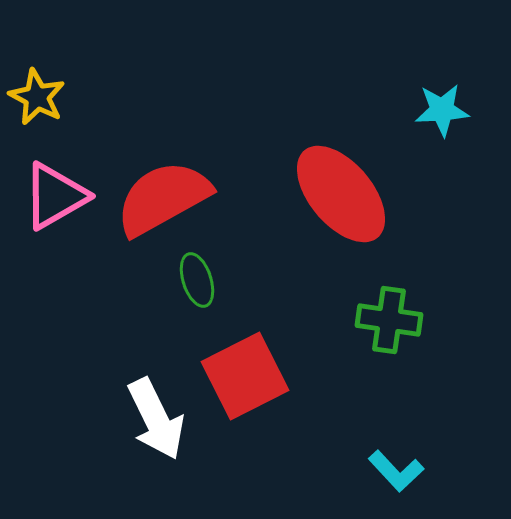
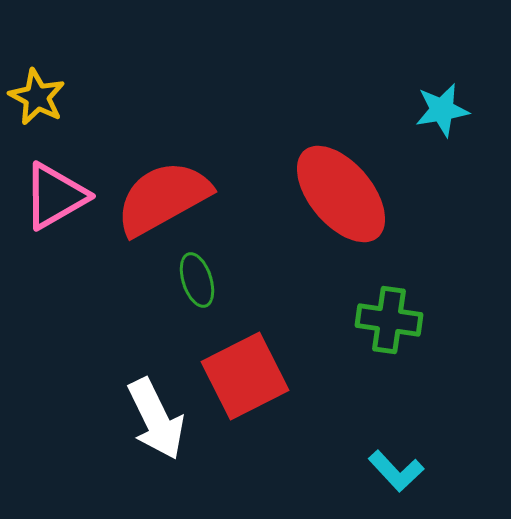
cyan star: rotated 6 degrees counterclockwise
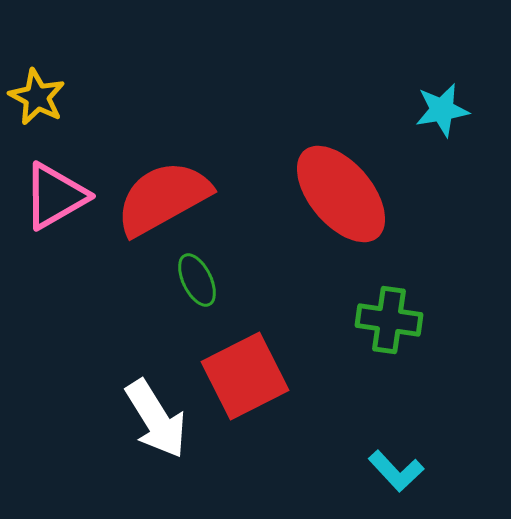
green ellipse: rotated 8 degrees counterclockwise
white arrow: rotated 6 degrees counterclockwise
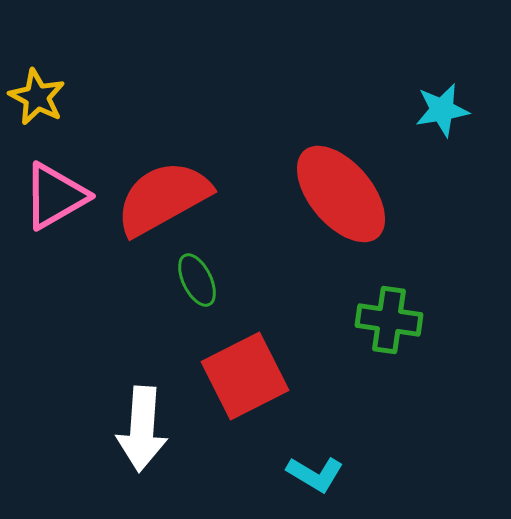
white arrow: moved 14 px left, 10 px down; rotated 36 degrees clockwise
cyan L-shape: moved 81 px left, 3 px down; rotated 16 degrees counterclockwise
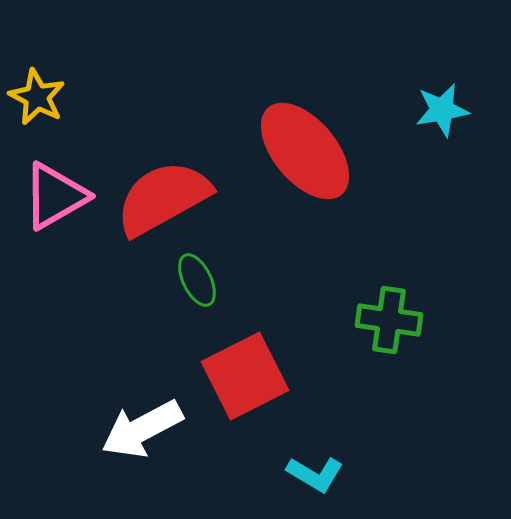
red ellipse: moved 36 px left, 43 px up
white arrow: rotated 58 degrees clockwise
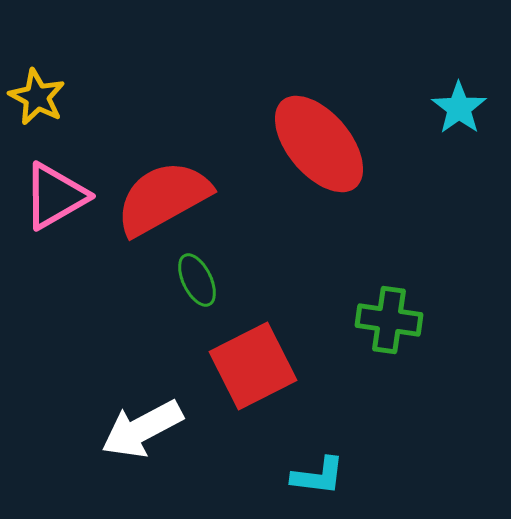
cyan star: moved 17 px right, 2 px up; rotated 26 degrees counterclockwise
red ellipse: moved 14 px right, 7 px up
red square: moved 8 px right, 10 px up
cyan L-shape: moved 3 px right, 2 px down; rotated 24 degrees counterclockwise
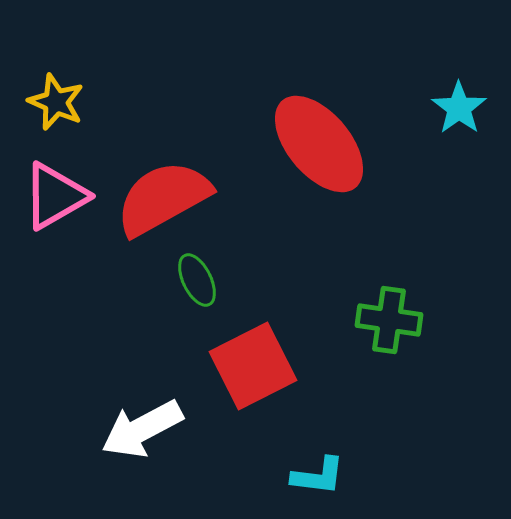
yellow star: moved 19 px right, 5 px down; rotated 4 degrees counterclockwise
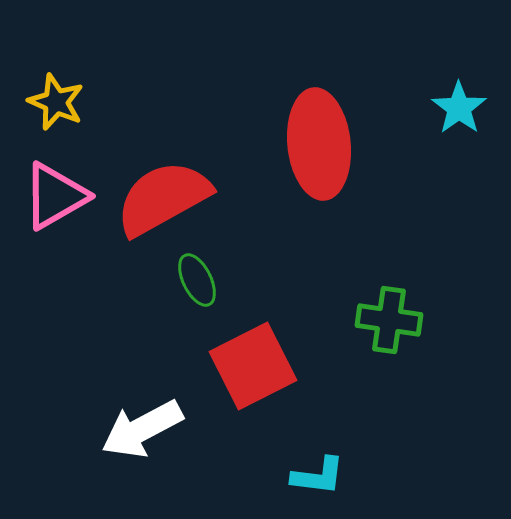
red ellipse: rotated 34 degrees clockwise
